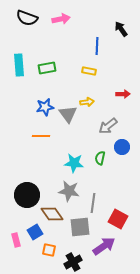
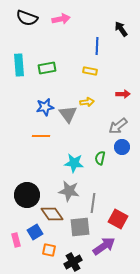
yellow rectangle: moved 1 px right
gray arrow: moved 10 px right
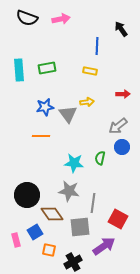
cyan rectangle: moved 5 px down
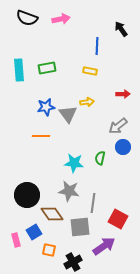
blue star: moved 1 px right
blue circle: moved 1 px right
blue square: moved 1 px left
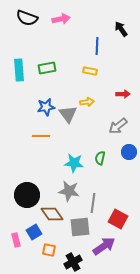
blue circle: moved 6 px right, 5 px down
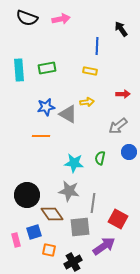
gray triangle: rotated 24 degrees counterclockwise
blue square: rotated 14 degrees clockwise
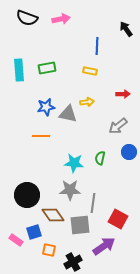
black arrow: moved 5 px right
gray triangle: rotated 18 degrees counterclockwise
gray star: moved 1 px right, 1 px up; rotated 10 degrees counterclockwise
brown diamond: moved 1 px right, 1 px down
gray square: moved 2 px up
pink rectangle: rotated 40 degrees counterclockwise
